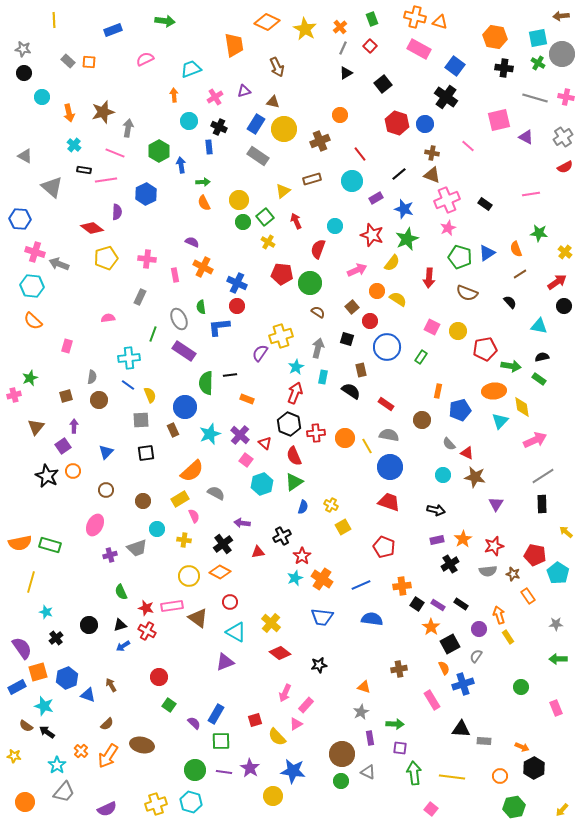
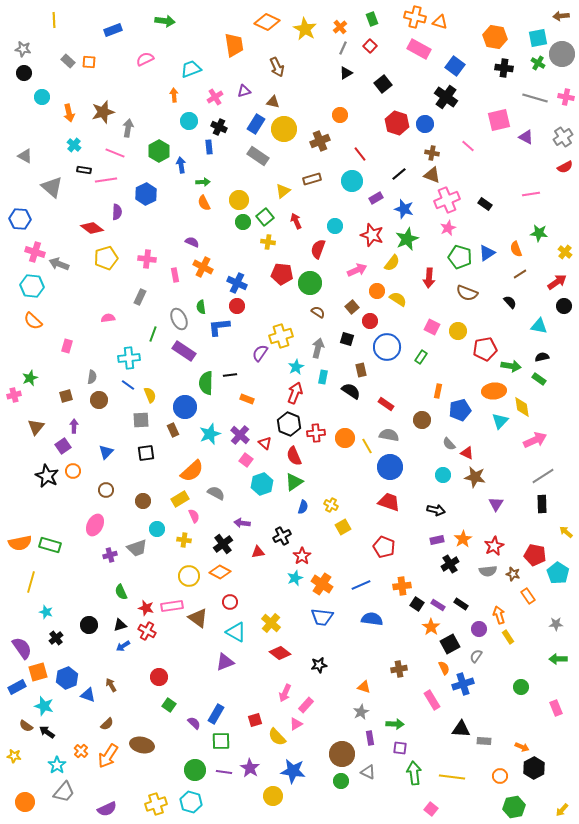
yellow cross at (268, 242): rotated 24 degrees counterclockwise
red star at (494, 546): rotated 12 degrees counterclockwise
orange cross at (322, 579): moved 5 px down
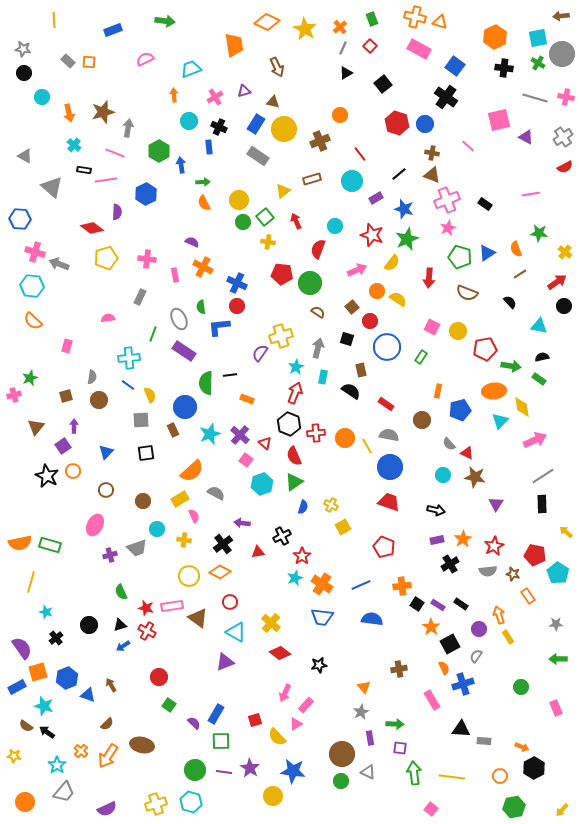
orange hexagon at (495, 37): rotated 25 degrees clockwise
orange triangle at (364, 687): rotated 32 degrees clockwise
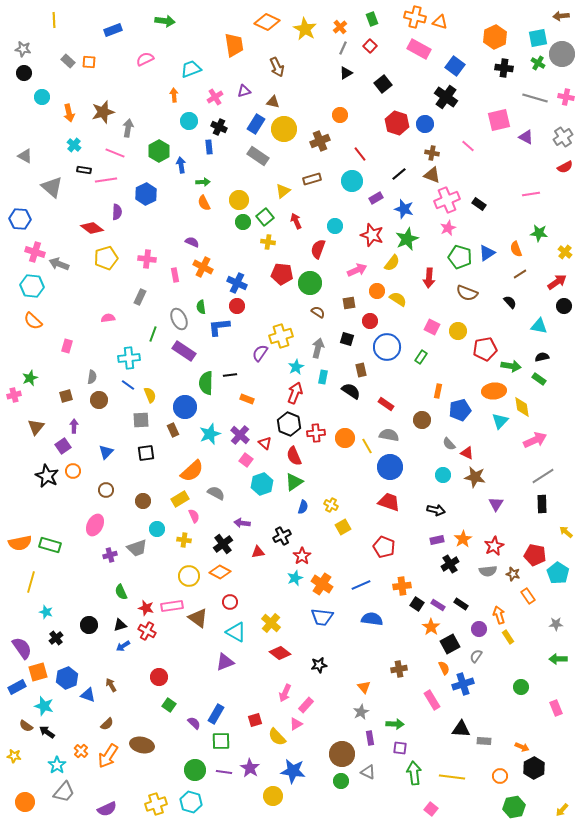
black rectangle at (485, 204): moved 6 px left
brown square at (352, 307): moved 3 px left, 4 px up; rotated 32 degrees clockwise
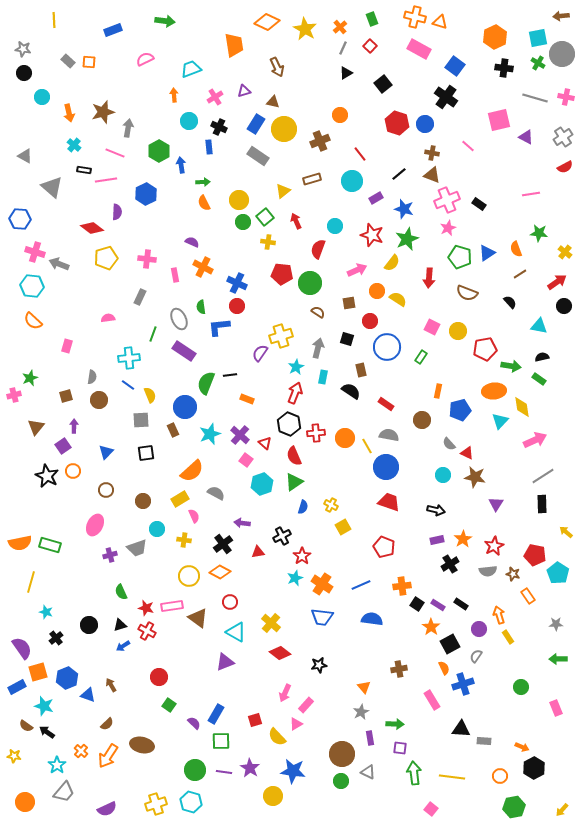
green semicircle at (206, 383): rotated 20 degrees clockwise
blue circle at (390, 467): moved 4 px left
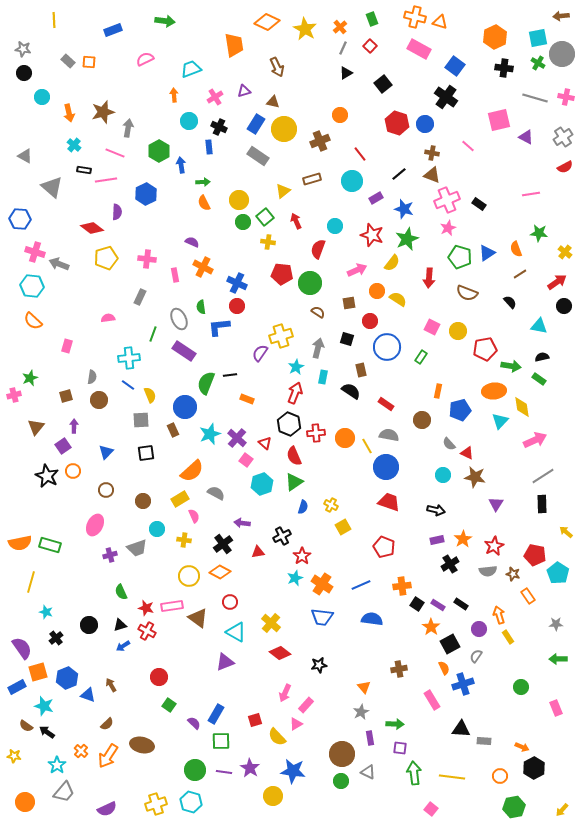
purple cross at (240, 435): moved 3 px left, 3 px down
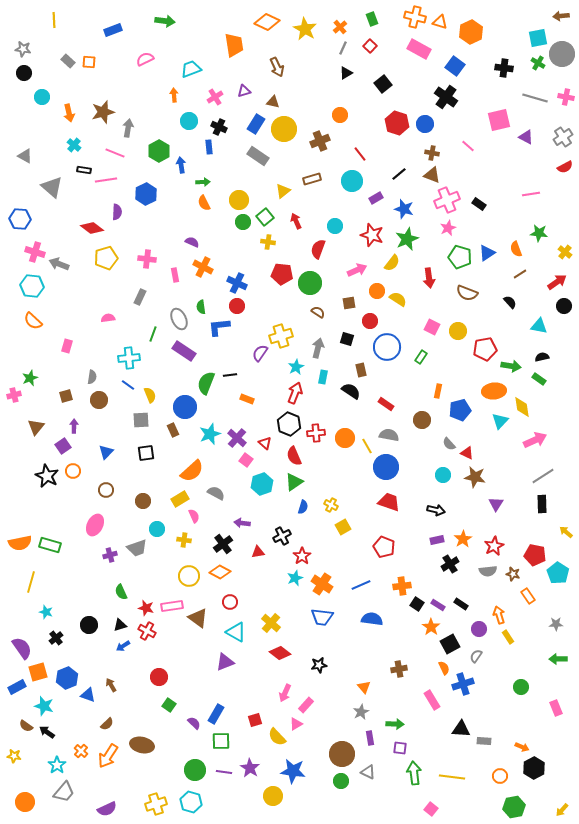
orange hexagon at (495, 37): moved 24 px left, 5 px up
red arrow at (429, 278): rotated 12 degrees counterclockwise
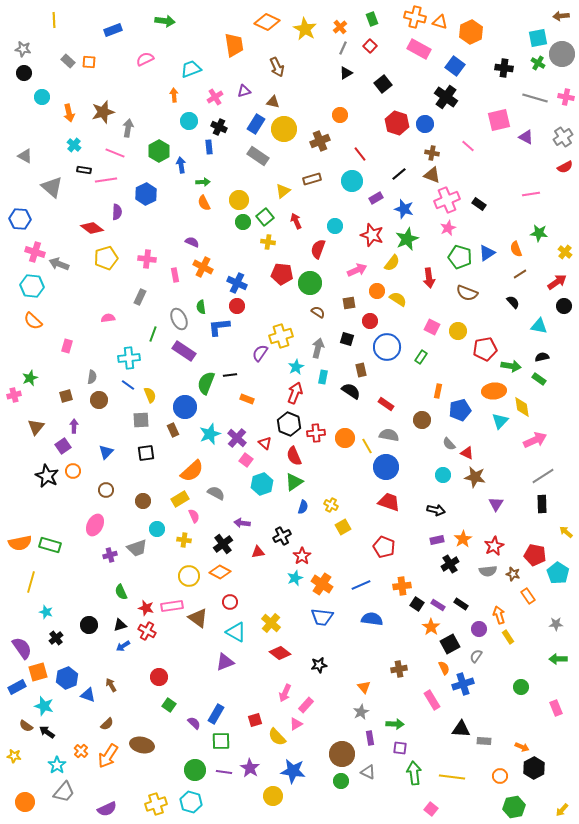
black semicircle at (510, 302): moved 3 px right
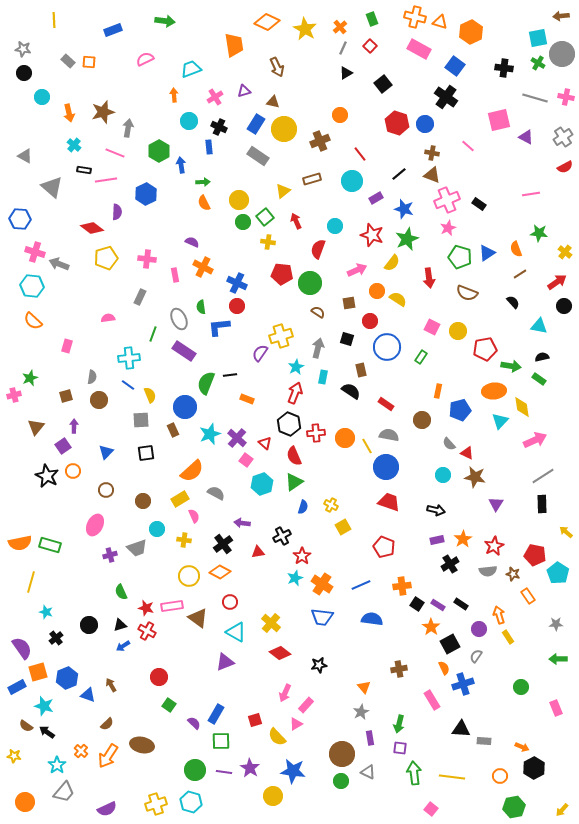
green arrow at (395, 724): moved 4 px right; rotated 102 degrees clockwise
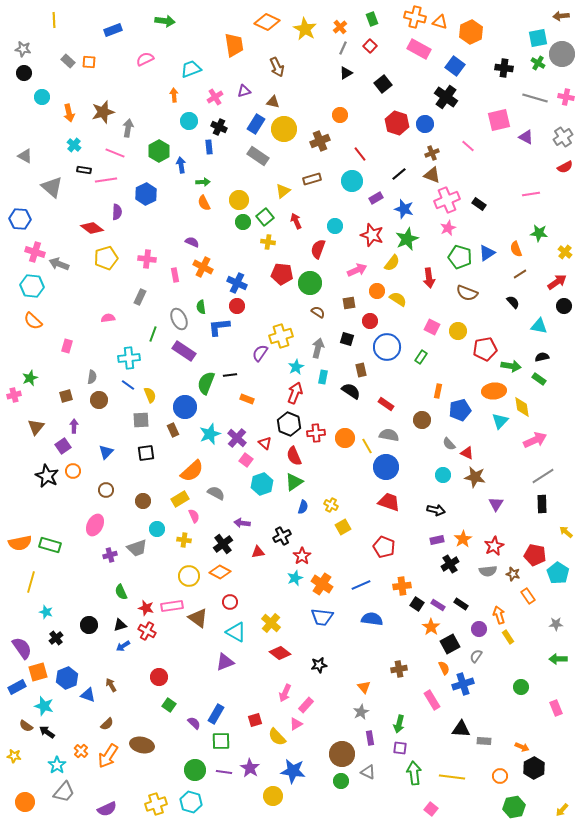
brown cross at (432, 153): rotated 32 degrees counterclockwise
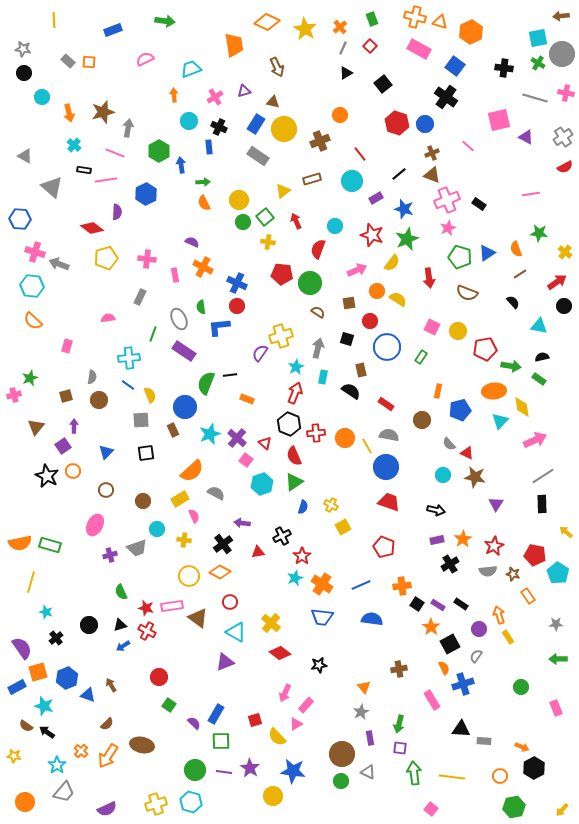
pink cross at (566, 97): moved 4 px up
